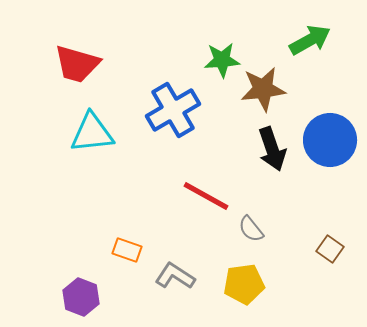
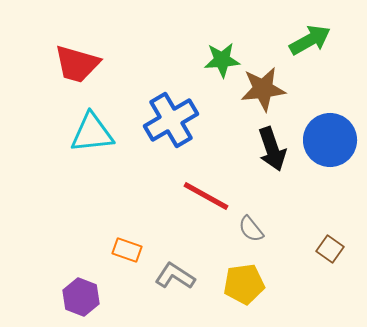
blue cross: moved 2 px left, 10 px down
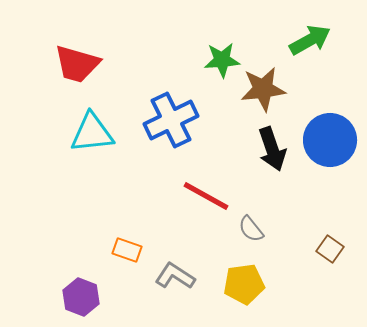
blue cross: rotated 4 degrees clockwise
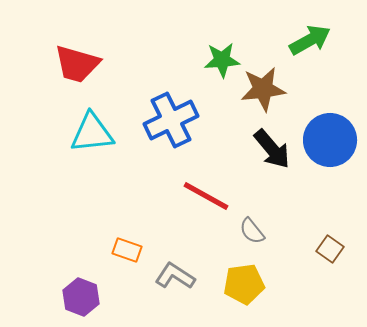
black arrow: rotated 21 degrees counterclockwise
gray semicircle: moved 1 px right, 2 px down
